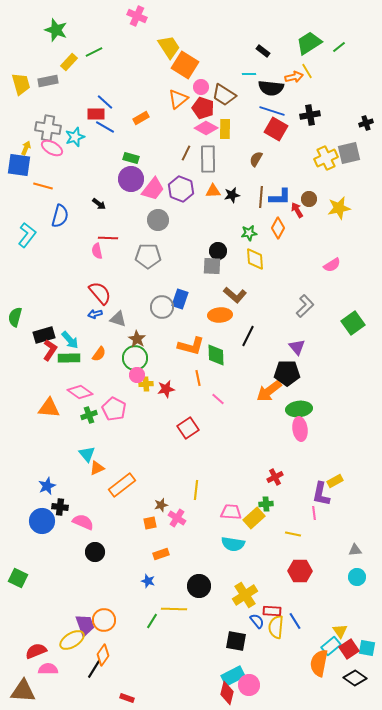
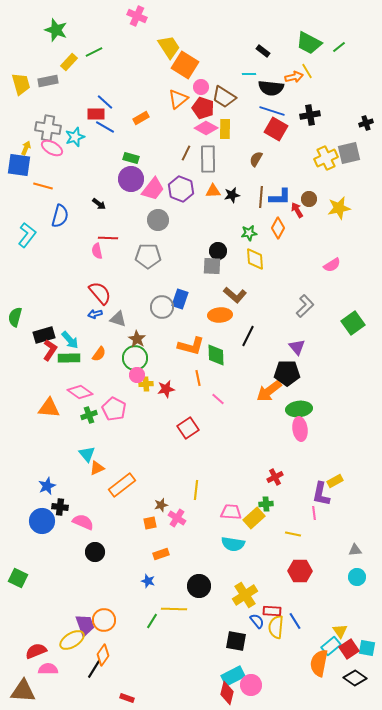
green trapezoid at (309, 43): rotated 120 degrees counterclockwise
brown trapezoid at (224, 95): moved 2 px down
pink circle at (249, 685): moved 2 px right
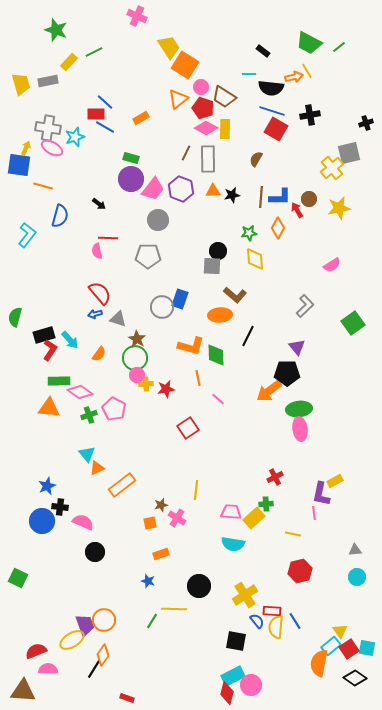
yellow cross at (326, 158): moved 6 px right, 10 px down; rotated 15 degrees counterclockwise
green rectangle at (69, 358): moved 10 px left, 23 px down
red hexagon at (300, 571): rotated 15 degrees counterclockwise
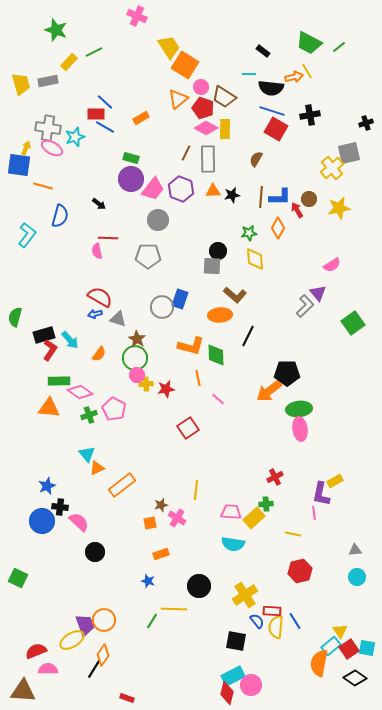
red semicircle at (100, 293): moved 4 px down; rotated 20 degrees counterclockwise
purple triangle at (297, 347): moved 21 px right, 54 px up
pink semicircle at (83, 522): moved 4 px left; rotated 20 degrees clockwise
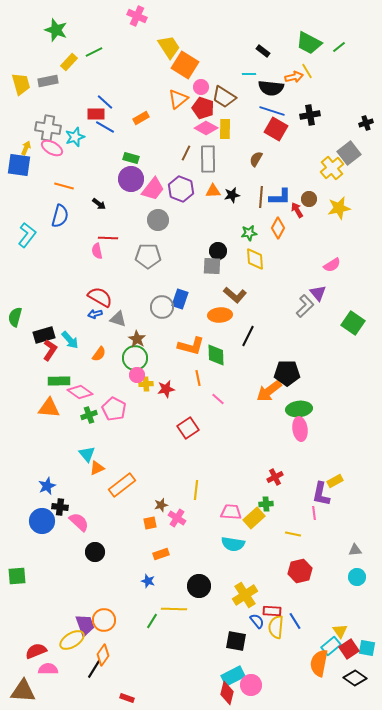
gray square at (349, 153): rotated 25 degrees counterclockwise
orange line at (43, 186): moved 21 px right
green square at (353, 323): rotated 20 degrees counterclockwise
green square at (18, 578): moved 1 px left, 2 px up; rotated 30 degrees counterclockwise
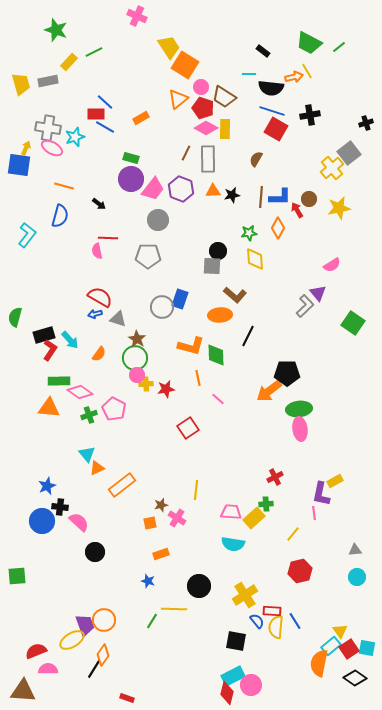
yellow line at (293, 534): rotated 63 degrees counterclockwise
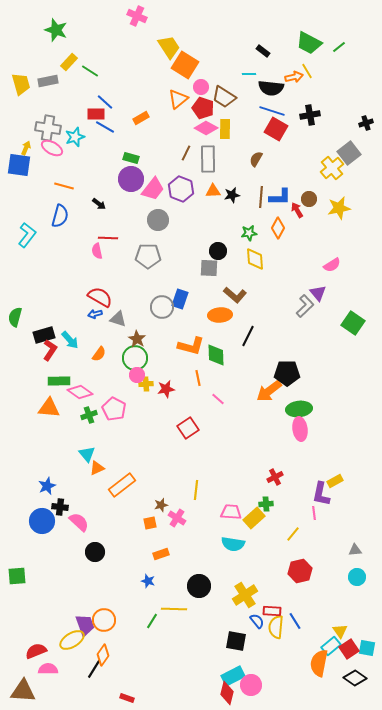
green line at (94, 52): moved 4 px left, 19 px down; rotated 60 degrees clockwise
gray square at (212, 266): moved 3 px left, 2 px down
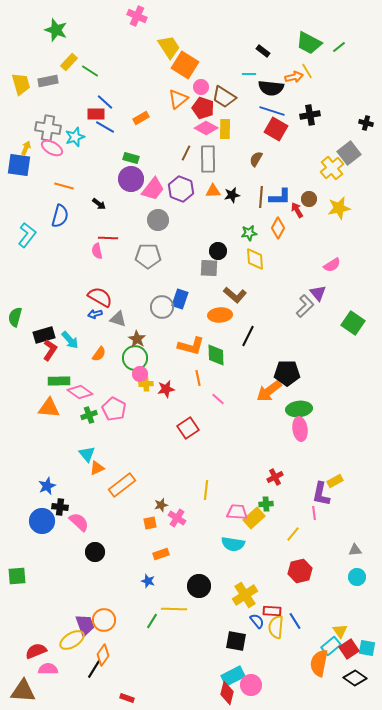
black cross at (366, 123): rotated 32 degrees clockwise
pink circle at (137, 375): moved 3 px right, 1 px up
yellow line at (196, 490): moved 10 px right
pink trapezoid at (231, 512): moved 6 px right
